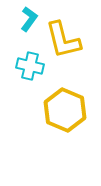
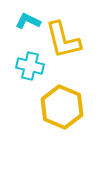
cyan L-shape: moved 1 px left, 2 px down; rotated 100 degrees counterclockwise
yellow hexagon: moved 3 px left, 3 px up
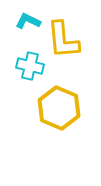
yellow L-shape: rotated 9 degrees clockwise
yellow hexagon: moved 3 px left, 1 px down
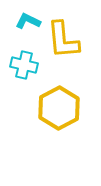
cyan cross: moved 6 px left, 1 px up
yellow hexagon: rotated 9 degrees clockwise
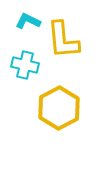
cyan cross: moved 1 px right
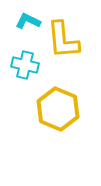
yellow hexagon: moved 1 px left, 1 px down; rotated 9 degrees counterclockwise
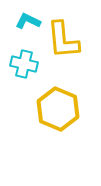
cyan cross: moved 1 px left, 1 px up
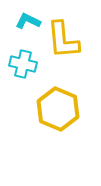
cyan cross: moved 1 px left
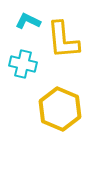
yellow hexagon: moved 2 px right
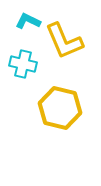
yellow L-shape: moved 1 px right, 1 px down; rotated 18 degrees counterclockwise
yellow hexagon: moved 1 px up; rotated 9 degrees counterclockwise
